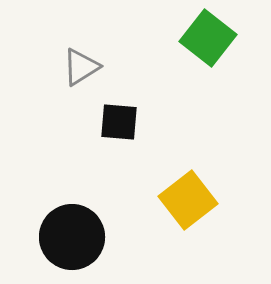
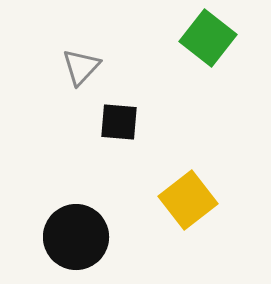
gray triangle: rotated 15 degrees counterclockwise
black circle: moved 4 px right
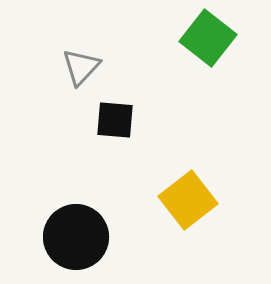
black square: moved 4 px left, 2 px up
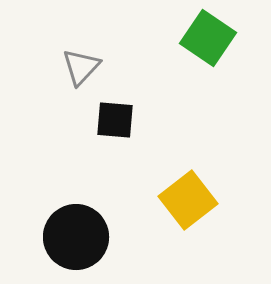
green square: rotated 4 degrees counterclockwise
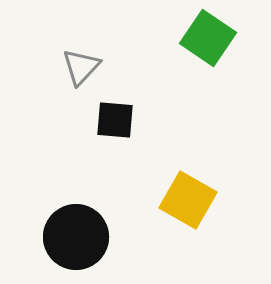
yellow square: rotated 22 degrees counterclockwise
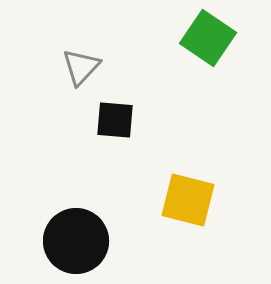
yellow square: rotated 16 degrees counterclockwise
black circle: moved 4 px down
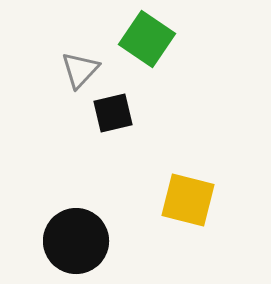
green square: moved 61 px left, 1 px down
gray triangle: moved 1 px left, 3 px down
black square: moved 2 px left, 7 px up; rotated 18 degrees counterclockwise
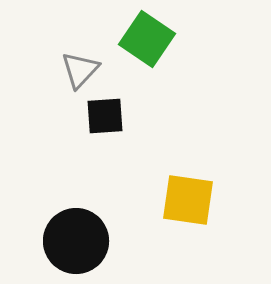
black square: moved 8 px left, 3 px down; rotated 9 degrees clockwise
yellow square: rotated 6 degrees counterclockwise
